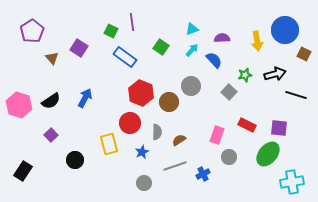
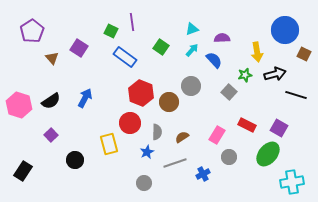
yellow arrow at (257, 41): moved 11 px down
purple square at (279, 128): rotated 24 degrees clockwise
pink rectangle at (217, 135): rotated 12 degrees clockwise
brown semicircle at (179, 140): moved 3 px right, 3 px up
blue star at (142, 152): moved 5 px right
gray line at (175, 166): moved 3 px up
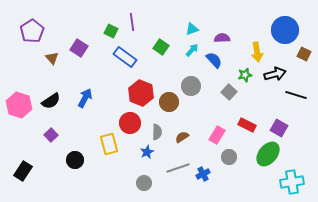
gray line at (175, 163): moved 3 px right, 5 px down
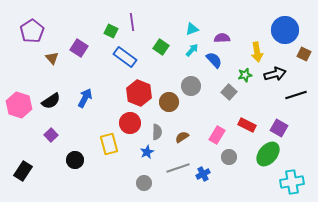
red hexagon at (141, 93): moved 2 px left
black line at (296, 95): rotated 35 degrees counterclockwise
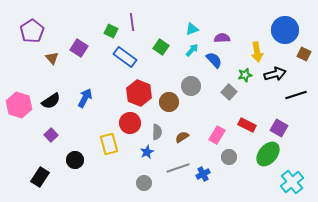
black rectangle at (23, 171): moved 17 px right, 6 px down
cyan cross at (292, 182): rotated 30 degrees counterclockwise
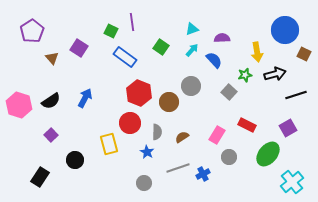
purple square at (279, 128): moved 9 px right; rotated 30 degrees clockwise
blue star at (147, 152): rotated 16 degrees counterclockwise
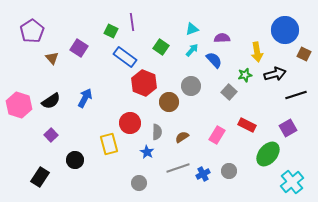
red hexagon at (139, 93): moved 5 px right, 10 px up
gray circle at (229, 157): moved 14 px down
gray circle at (144, 183): moved 5 px left
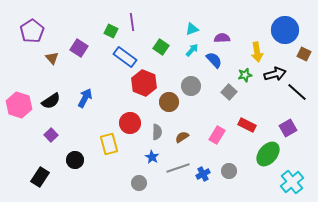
black line at (296, 95): moved 1 px right, 3 px up; rotated 60 degrees clockwise
blue star at (147, 152): moved 5 px right, 5 px down
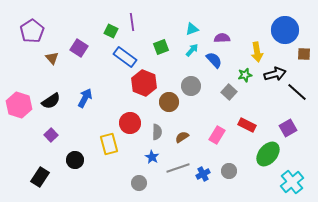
green square at (161, 47): rotated 35 degrees clockwise
brown square at (304, 54): rotated 24 degrees counterclockwise
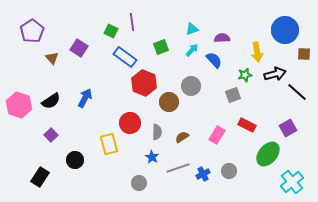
gray square at (229, 92): moved 4 px right, 3 px down; rotated 28 degrees clockwise
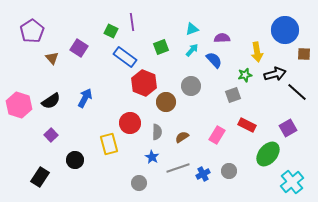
brown circle at (169, 102): moved 3 px left
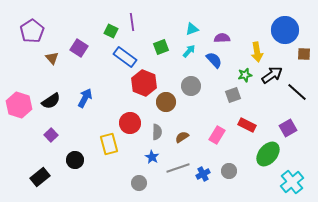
cyan arrow at (192, 50): moved 3 px left, 1 px down
black arrow at (275, 74): moved 3 px left, 1 px down; rotated 20 degrees counterclockwise
black rectangle at (40, 177): rotated 18 degrees clockwise
